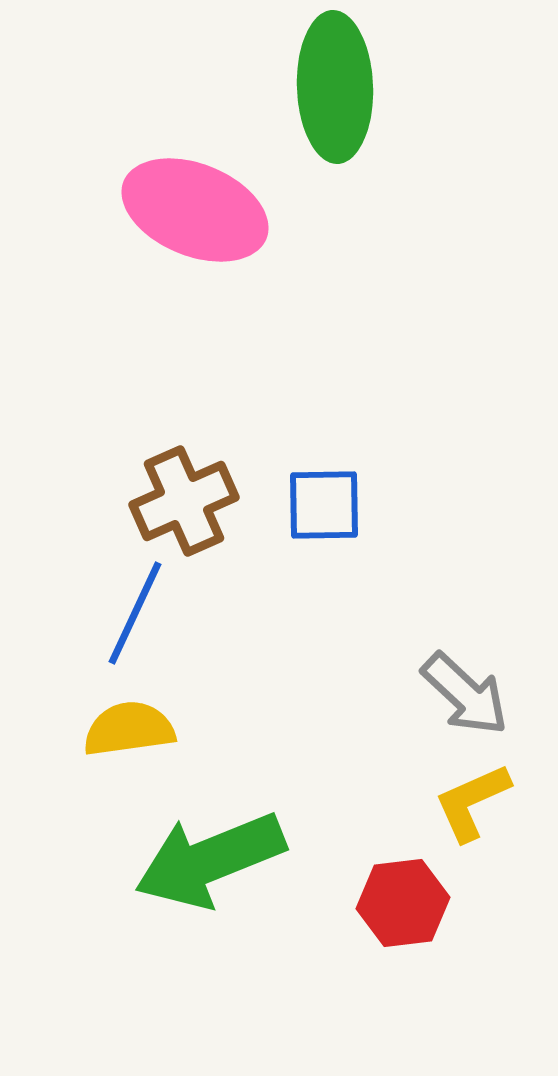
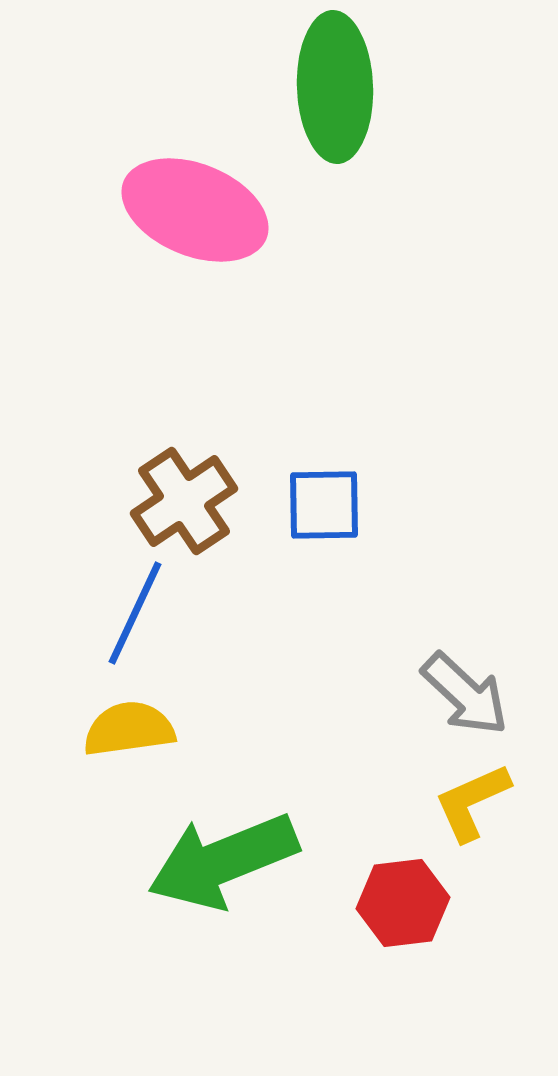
brown cross: rotated 10 degrees counterclockwise
green arrow: moved 13 px right, 1 px down
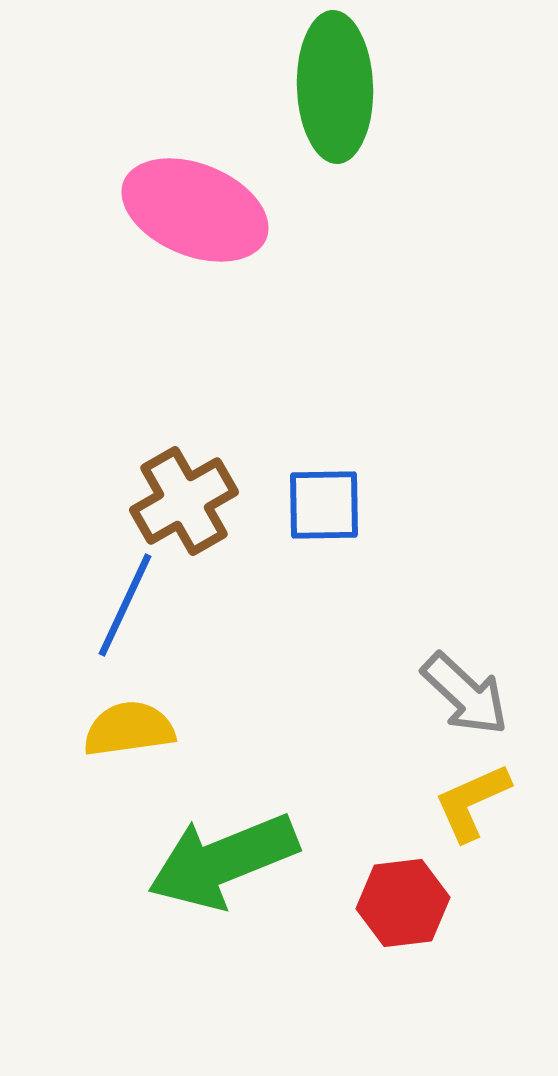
brown cross: rotated 4 degrees clockwise
blue line: moved 10 px left, 8 px up
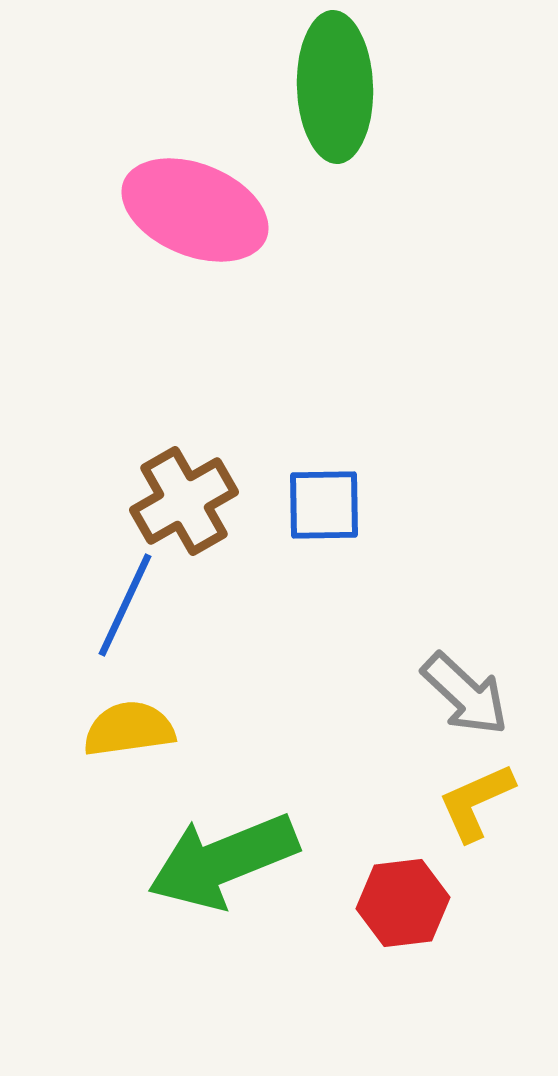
yellow L-shape: moved 4 px right
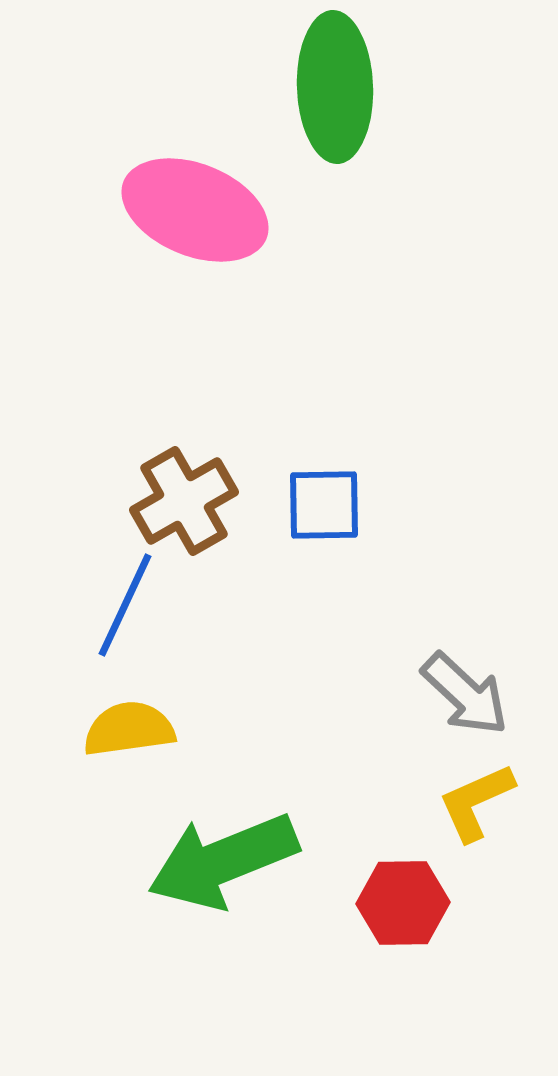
red hexagon: rotated 6 degrees clockwise
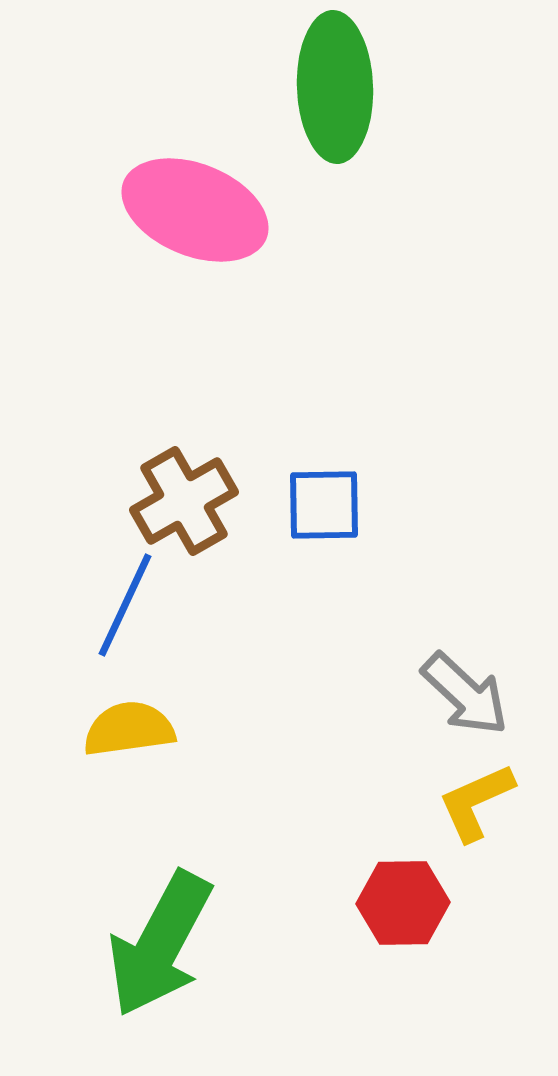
green arrow: moved 63 px left, 83 px down; rotated 40 degrees counterclockwise
